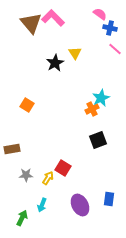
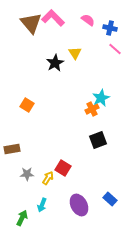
pink semicircle: moved 12 px left, 6 px down
gray star: moved 1 px right, 1 px up
blue rectangle: moved 1 px right; rotated 56 degrees counterclockwise
purple ellipse: moved 1 px left
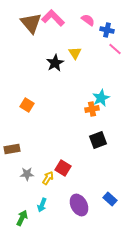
blue cross: moved 3 px left, 2 px down
orange cross: rotated 16 degrees clockwise
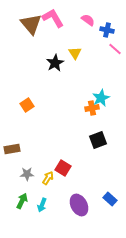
pink L-shape: rotated 15 degrees clockwise
brown triangle: moved 1 px down
orange square: rotated 24 degrees clockwise
orange cross: moved 1 px up
green arrow: moved 17 px up
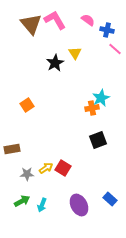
pink L-shape: moved 2 px right, 2 px down
yellow arrow: moved 2 px left, 10 px up; rotated 24 degrees clockwise
green arrow: rotated 35 degrees clockwise
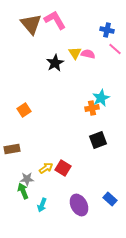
pink semicircle: moved 34 px down; rotated 24 degrees counterclockwise
orange square: moved 3 px left, 5 px down
gray star: moved 5 px down
green arrow: moved 1 px right, 10 px up; rotated 84 degrees counterclockwise
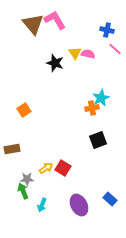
brown triangle: moved 2 px right
black star: rotated 24 degrees counterclockwise
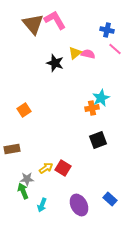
yellow triangle: rotated 24 degrees clockwise
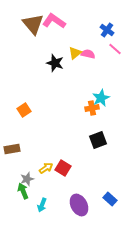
pink L-shape: moved 1 px left, 1 px down; rotated 25 degrees counterclockwise
blue cross: rotated 24 degrees clockwise
gray star: rotated 16 degrees counterclockwise
